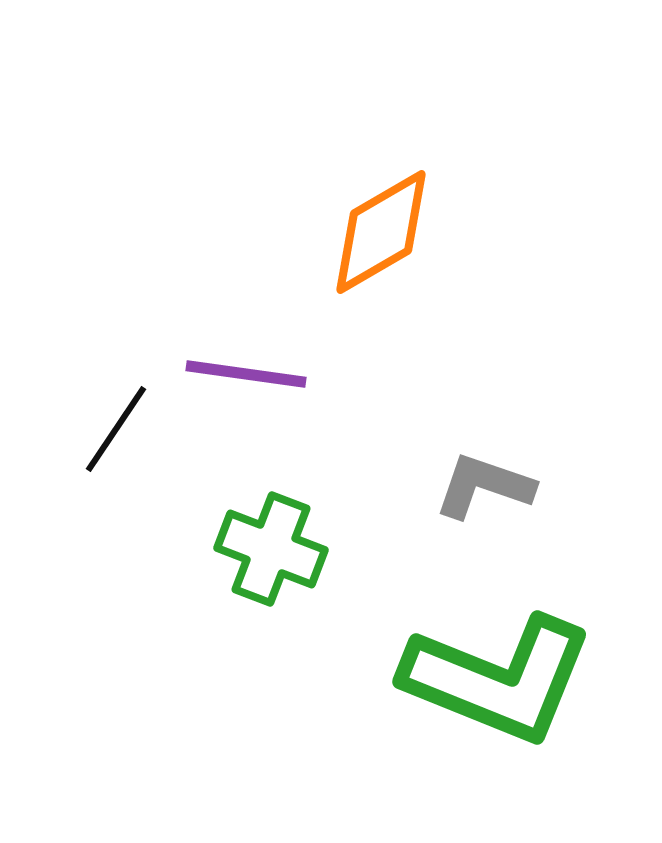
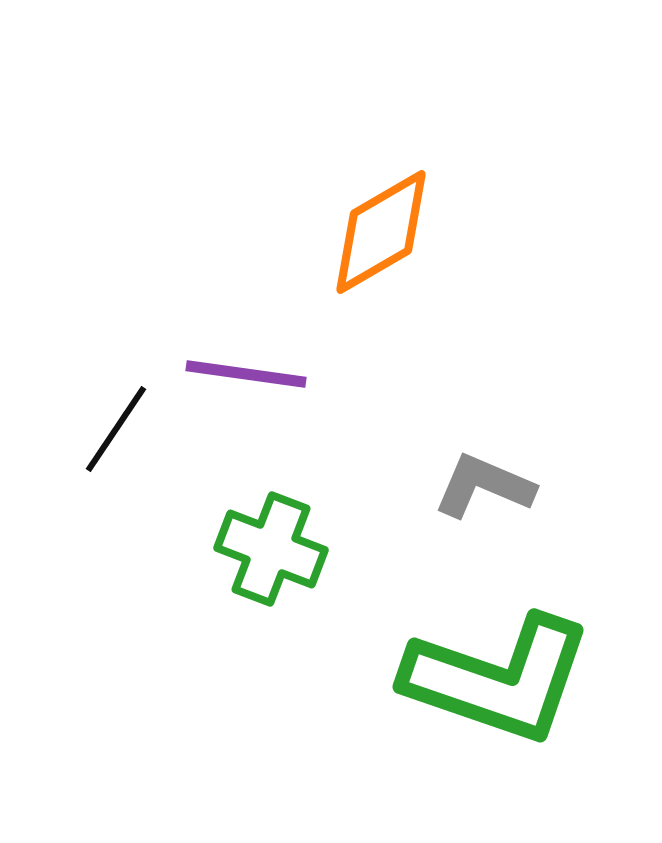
gray L-shape: rotated 4 degrees clockwise
green L-shape: rotated 3 degrees counterclockwise
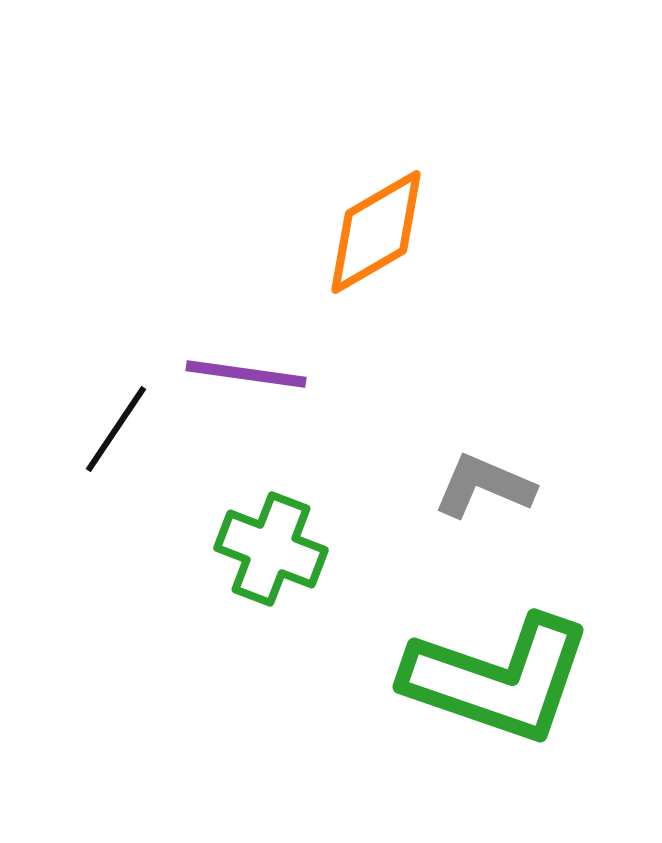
orange diamond: moved 5 px left
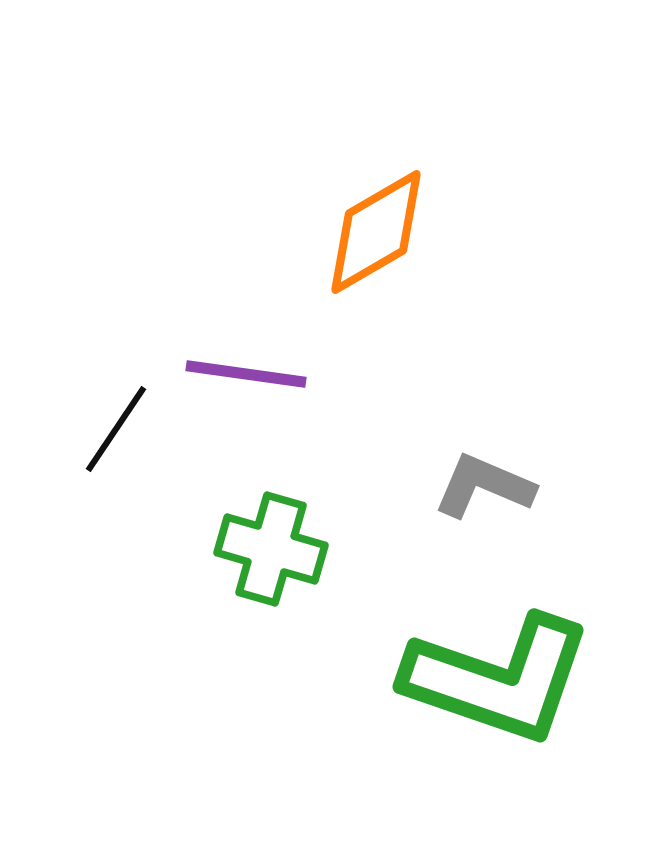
green cross: rotated 5 degrees counterclockwise
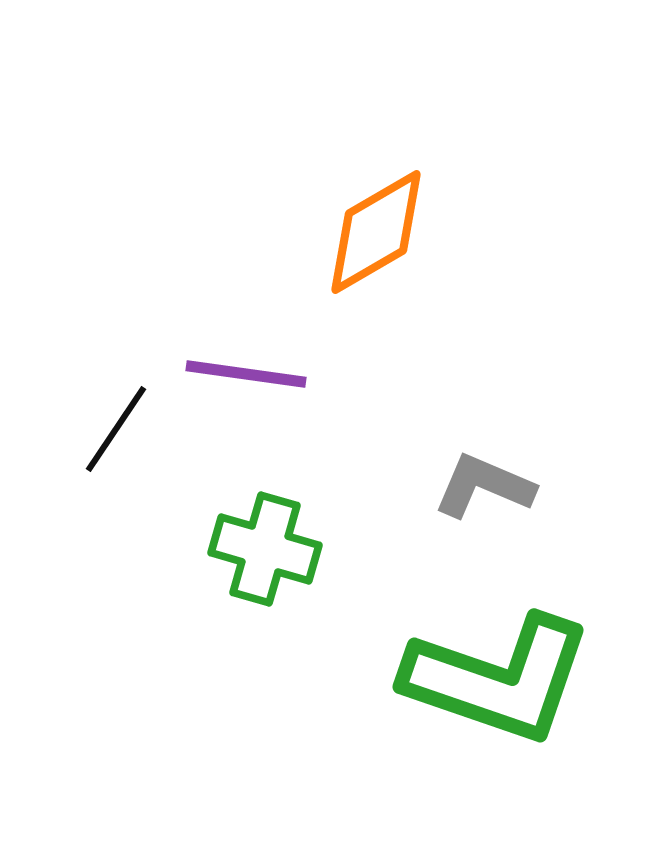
green cross: moved 6 px left
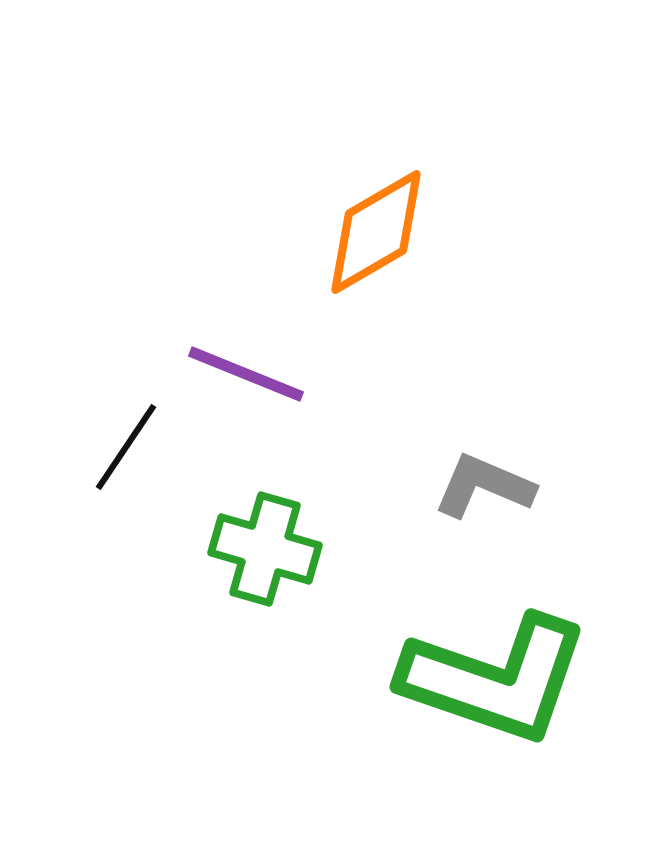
purple line: rotated 14 degrees clockwise
black line: moved 10 px right, 18 px down
green L-shape: moved 3 px left
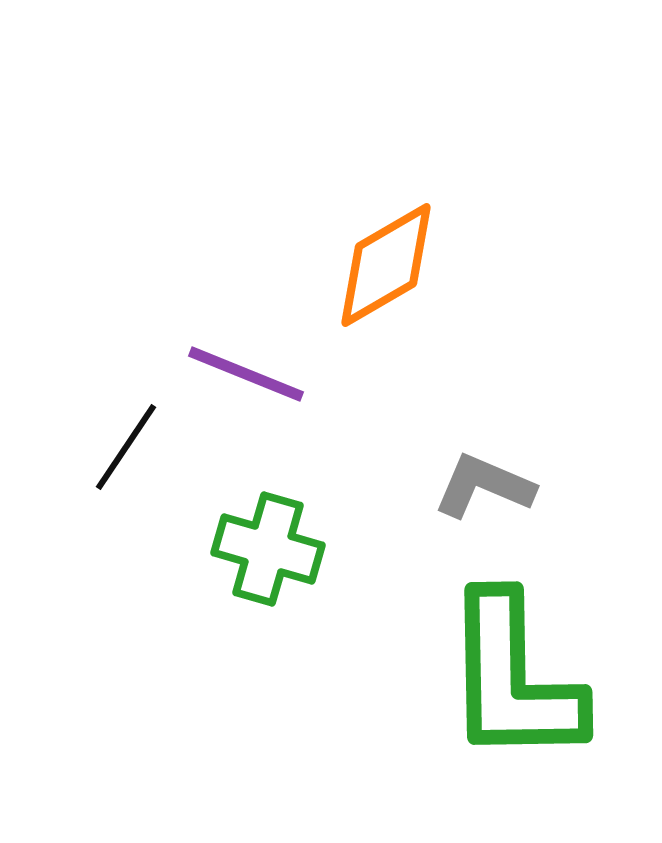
orange diamond: moved 10 px right, 33 px down
green cross: moved 3 px right
green L-shape: moved 18 px right; rotated 70 degrees clockwise
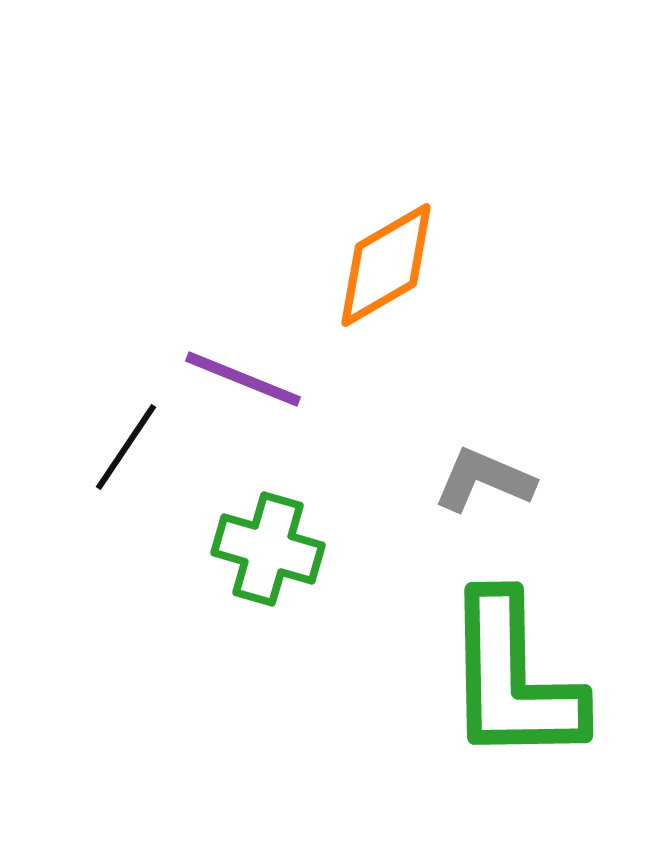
purple line: moved 3 px left, 5 px down
gray L-shape: moved 6 px up
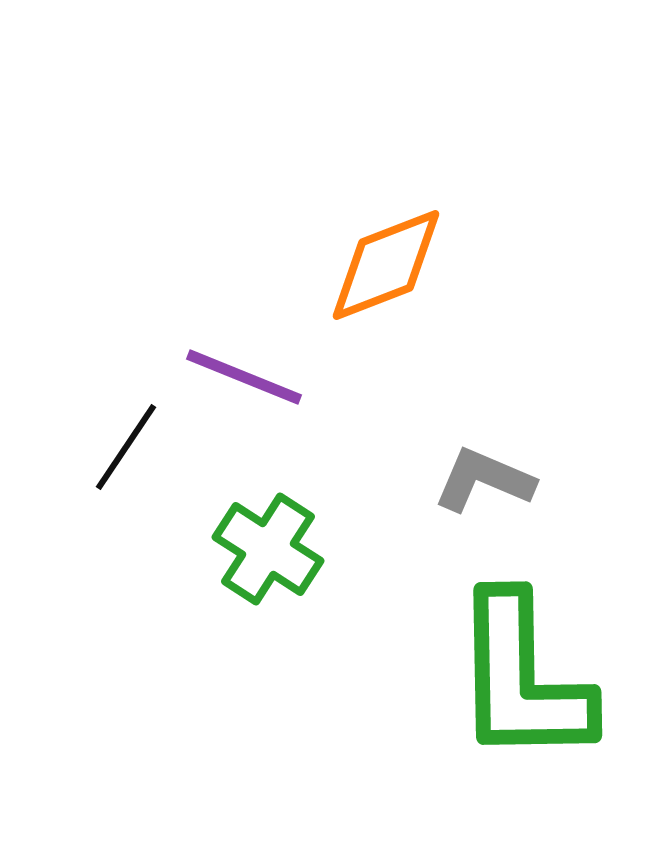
orange diamond: rotated 9 degrees clockwise
purple line: moved 1 px right, 2 px up
green cross: rotated 17 degrees clockwise
green L-shape: moved 9 px right
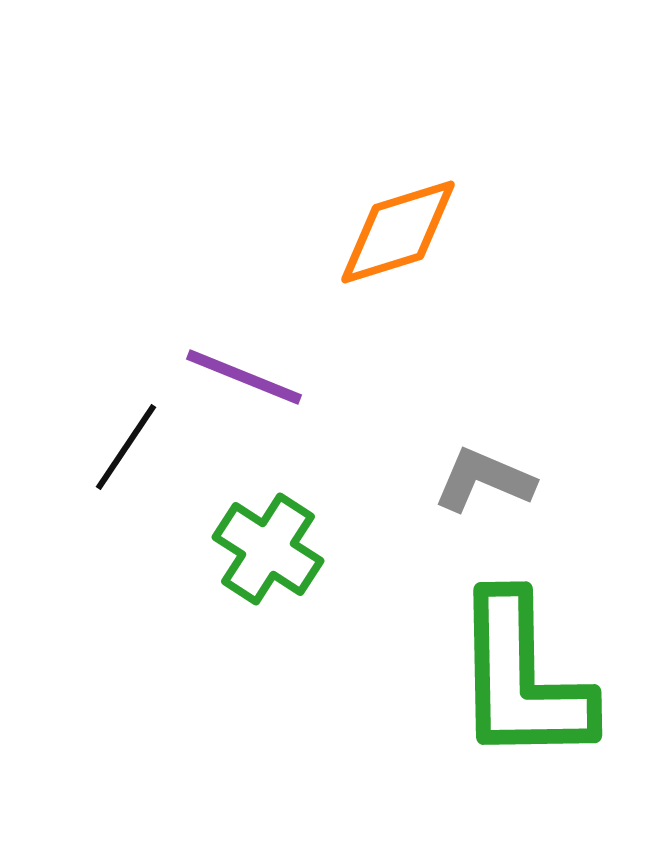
orange diamond: moved 12 px right, 33 px up; rotated 4 degrees clockwise
